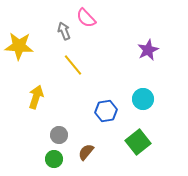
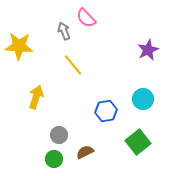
brown semicircle: moved 1 px left; rotated 24 degrees clockwise
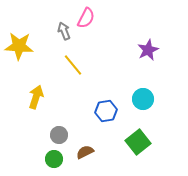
pink semicircle: rotated 110 degrees counterclockwise
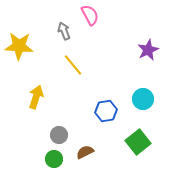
pink semicircle: moved 4 px right, 3 px up; rotated 55 degrees counterclockwise
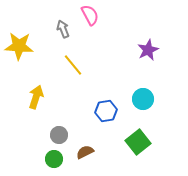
gray arrow: moved 1 px left, 2 px up
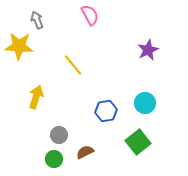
gray arrow: moved 26 px left, 9 px up
cyan circle: moved 2 px right, 4 px down
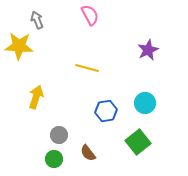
yellow line: moved 14 px right, 3 px down; rotated 35 degrees counterclockwise
brown semicircle: moved 3 px right, 1 px down; rotated 102 degrees counterclockwise
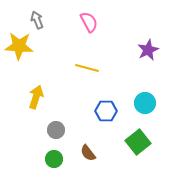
pink semicircle: moved 1 px left, 7 px down
blue hexagon: rotated 10 degrees clockwise
gray circle: moved 3 px left, 5 px up
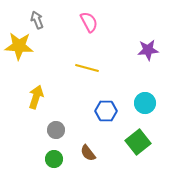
purple star: rotated 20 degrees clockwise
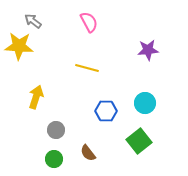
gray arrow: moved 4 px left, 1 px down; rotated 30 degrees counterclockwise
green square: moved 1 px right, 1 px up
